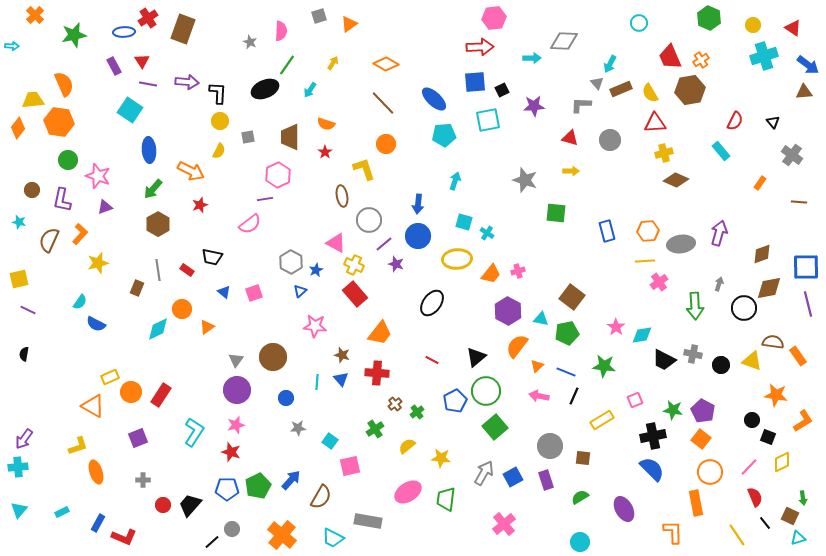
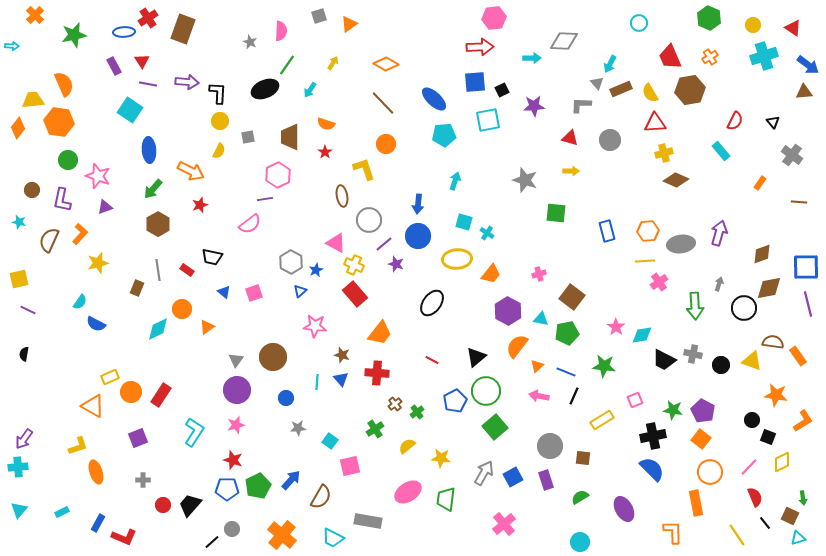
orange cross at (701, 60): moved 9 px right, 3 px up
pink cross at (518, 271): moved 21 px right, 3 px down
red star at (231, 452): moved 2 px right, 8 px down
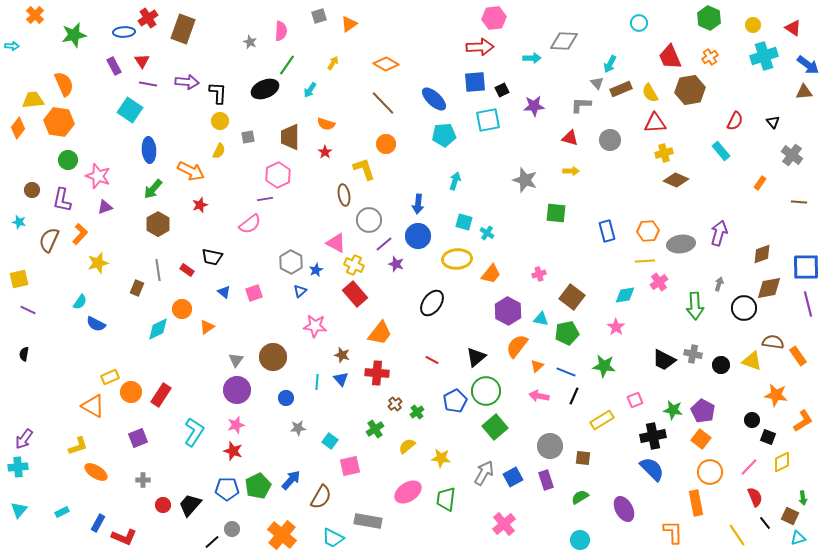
brown ellipse at (342, 196): moved 2 px right, 1 px up
cyan diamond at (642, 335): moved 17 px left, 40 px up
red star at (233, 460): moved 9 px up
orange ellipse at (96, 472): rotated 40 degrees counterclockwise
cyan circle at (580, 542): moved 2 px up
